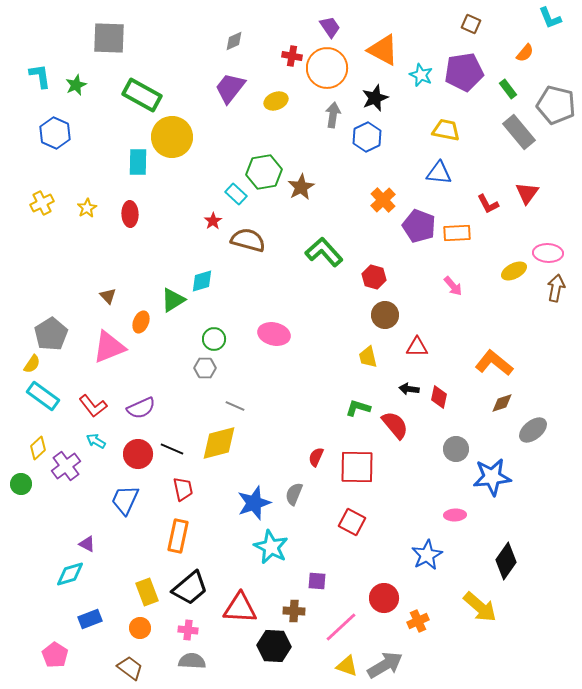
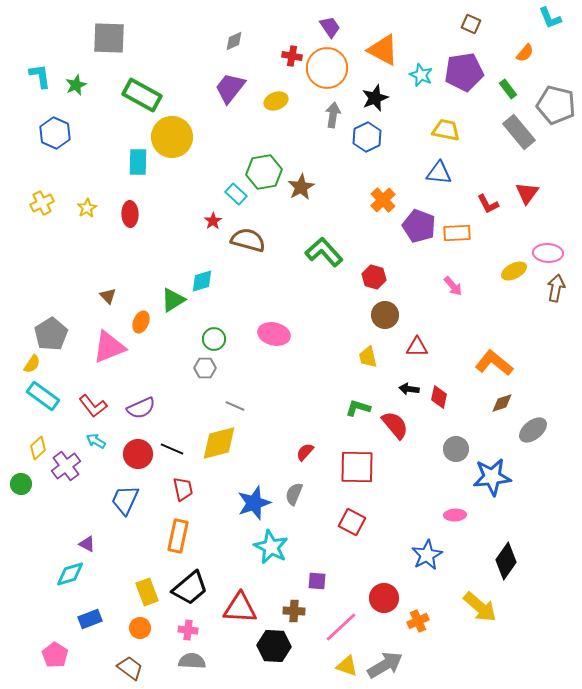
red semicircle at (316, 457): moved 11 px left, 5 px up; rotated 18 degrees clockwise
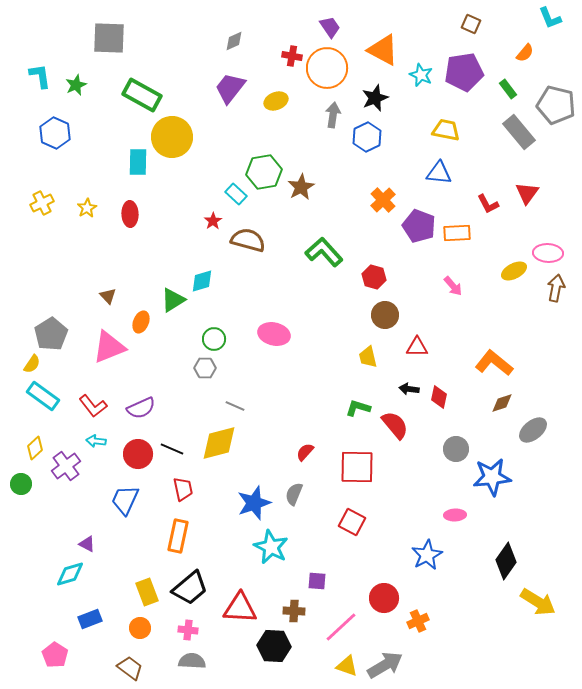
cyan arrow at (96, 441): rotated 24 degrees counterclockwise
yellow diamond at (38, 448): moved 3 px left
yellow arrow at (480, 607): moved 58 px right, 5 px up; rotated 9 degrees counterclockwise
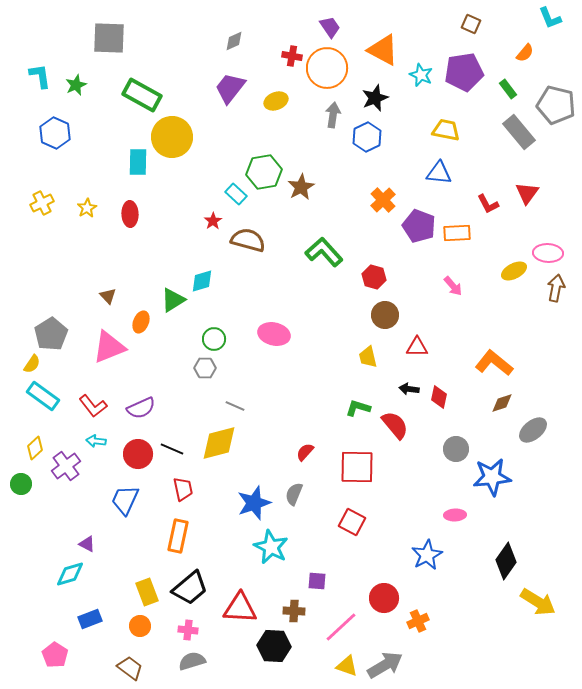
orange circle at (140, 628): moved 2 px up
gray semicircle at (192, 661): rotated 20 degrees counterclockwise
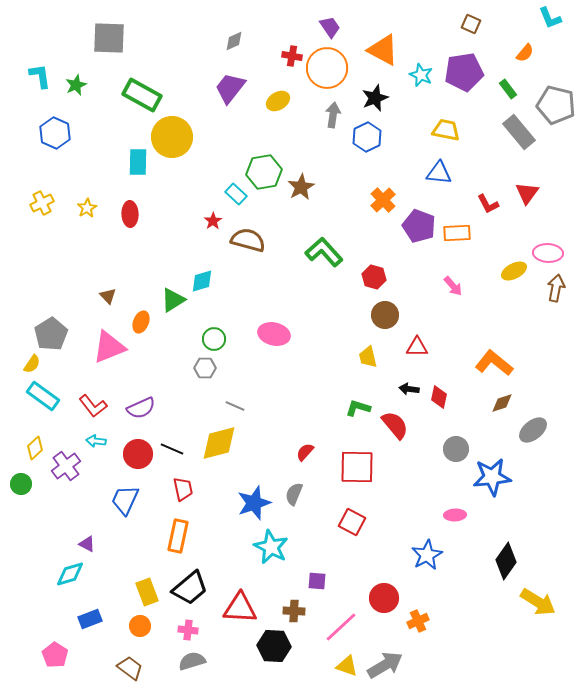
yellow ellipse at (276, 101): moved 2 px right; rotated 10 degrees counterclockwise
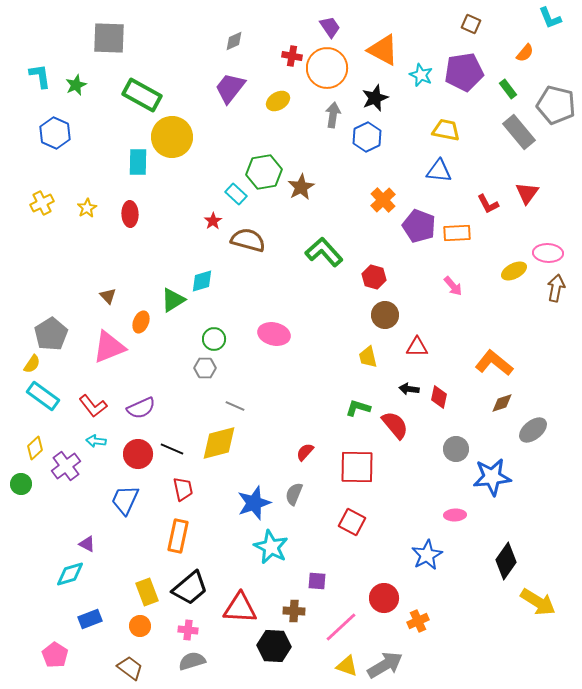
blue triangle at (439, 173): moved 2 px up
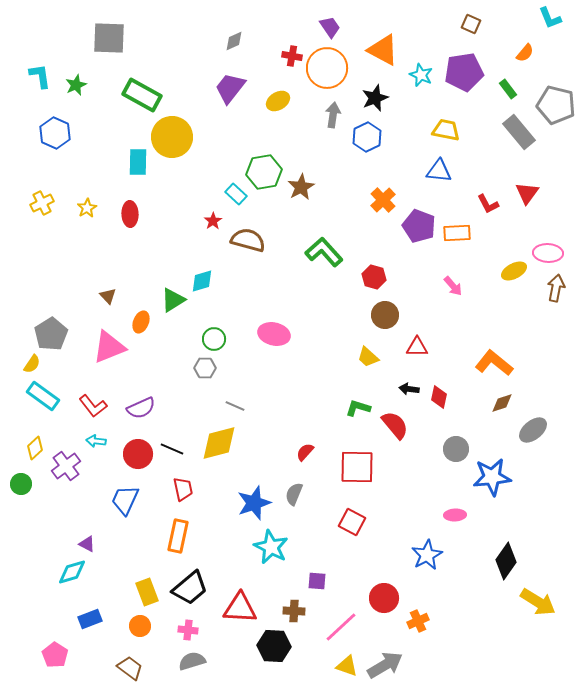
yellow trapezoid at (368, 357): rotated 35 degrees counterclockwise
cyan diamond at (70, 574): moved 2 px right, 2 px up
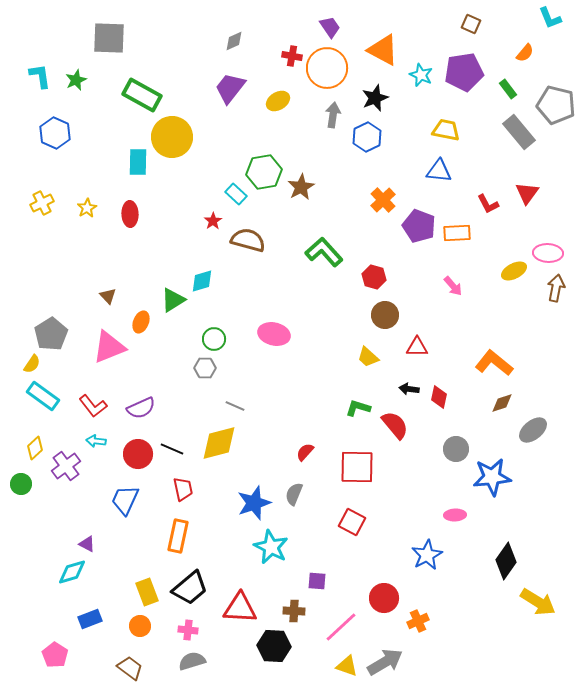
green star at (76, 85): moved 5 px up
gray arrow at (385, 665): moved 3 px up
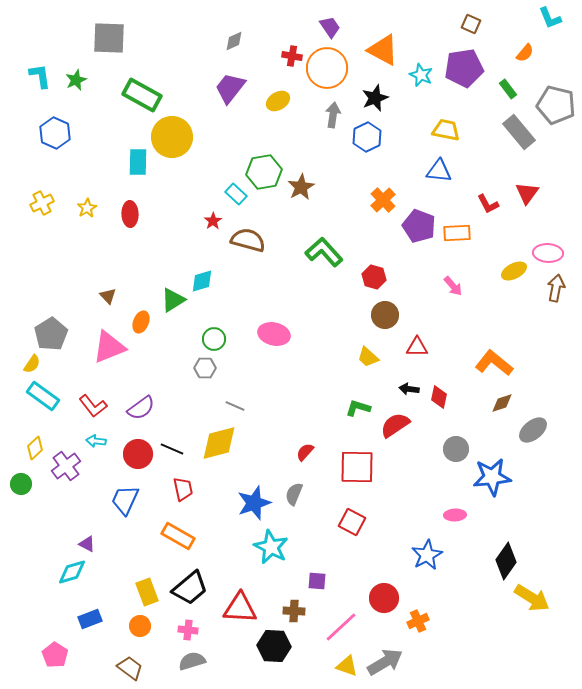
purple pentagon at (464, 72): moved 4 px up
purple semicircle at (141, 408): rotated 12 degrees counterclockwise
red semicircle at (395, 425): rotated 84 degrees counterclockwise
orange rectangle at (178, 536): rotated 72 degrees counterclockwise
yellow arrow at (538, 602): moved 6 px left, 4 px up
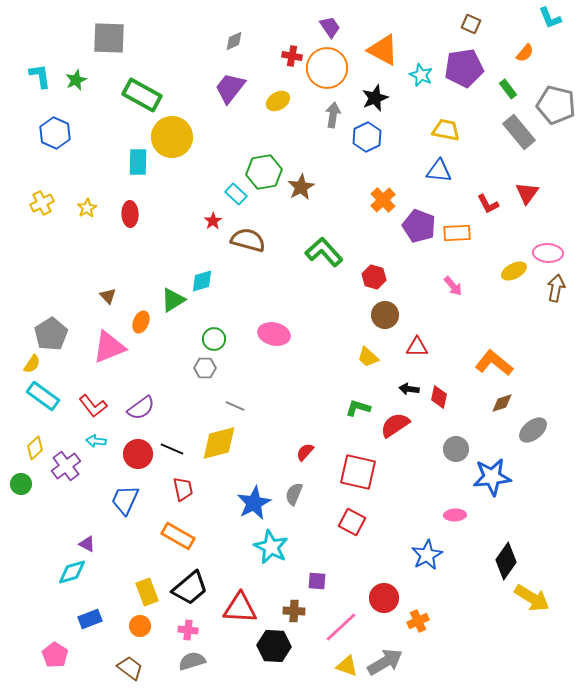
red square at (357, 467): moved 1 px right, 5 px down; rotated 12 degrees clockwise
blue star at (254, 503): rotated 8 degrees counterclockwise
